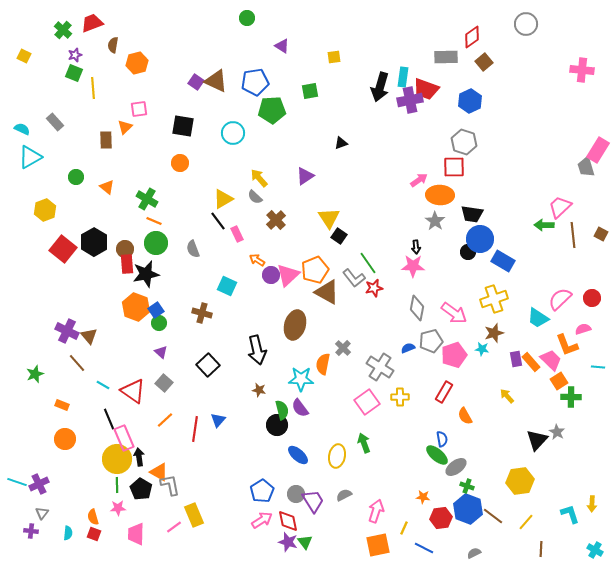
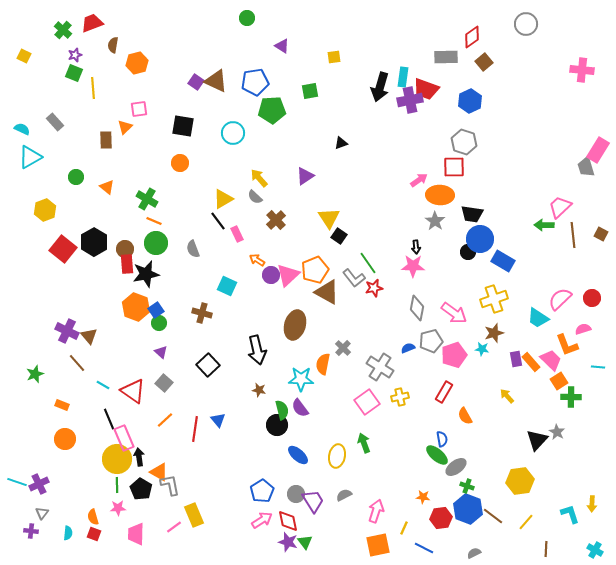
yellow cross at (400, 397): rotated 12 degrees counterclockwise
blue triangle at (218, 420): rotated 21 degrees counterclockwise
brown line at (541, 549): moved 5 px right
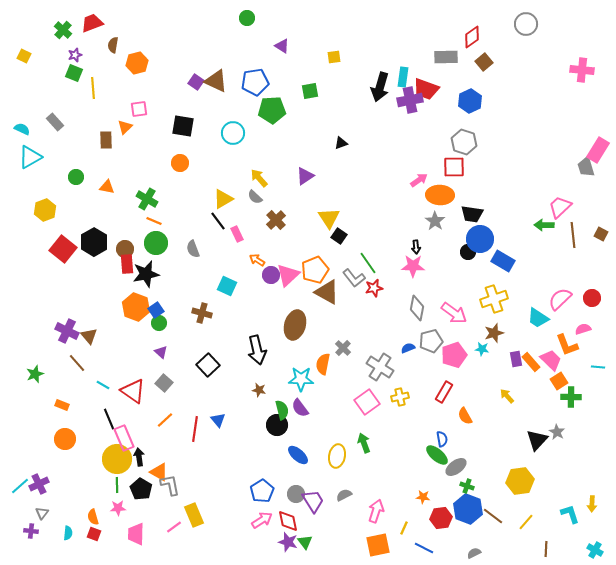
orange triangle at (107, 187): rotated 28 degrees counterclockwise
cyan line at (17, 482): moved 3 px right, 4 px down; rotated 60 degrees counterclockwise
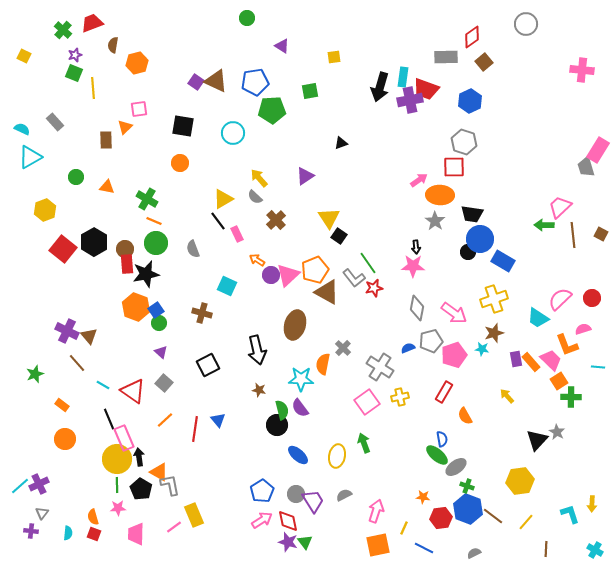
black square at (208, 365): rotated 15 degrees clockwise
orange rectangle at (62, 405): rotated 16 degrees clockwise
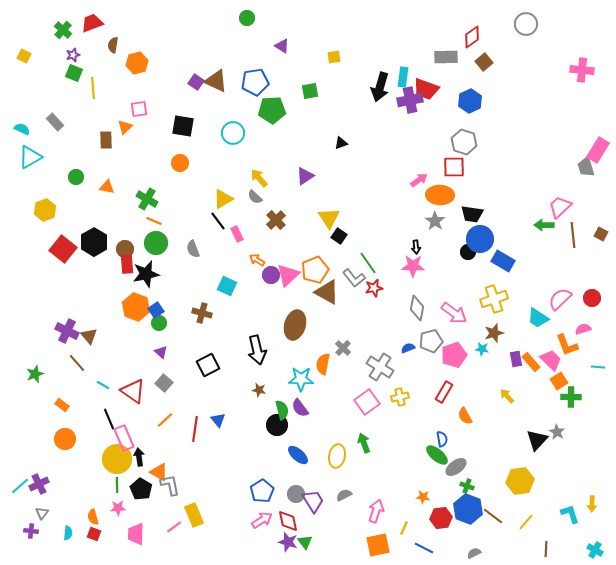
purple star at (75, 55): moved 2 px left
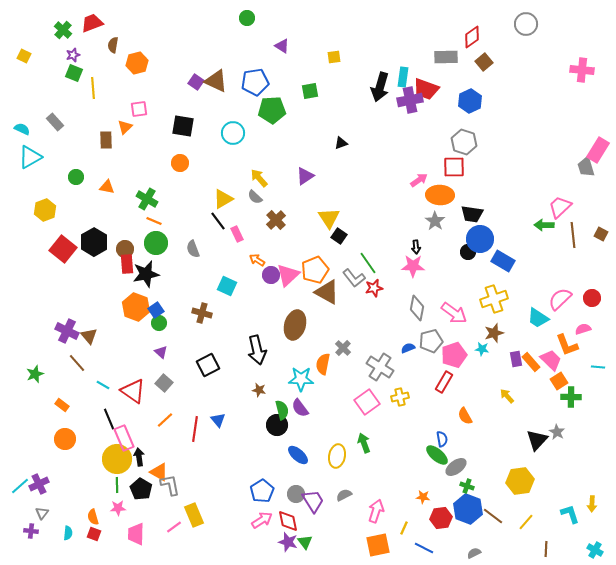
red rectangle at (444, 392): moved 10 px up
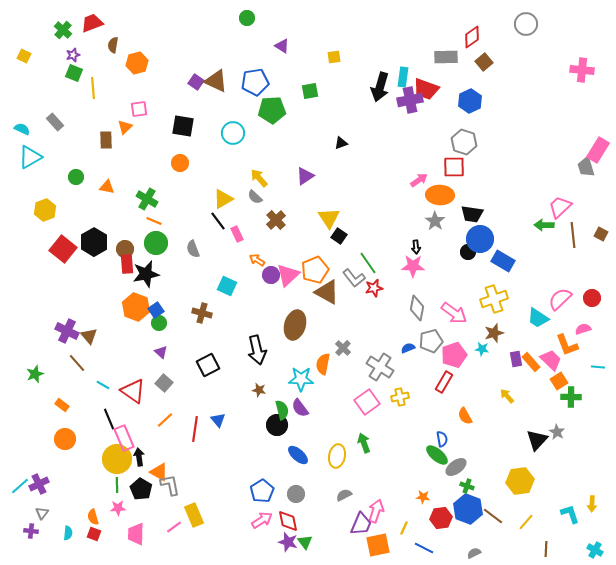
purple trapezoid at (313, 501): moved 48 px right, 23 px down; rotated 55 degrees clockwise
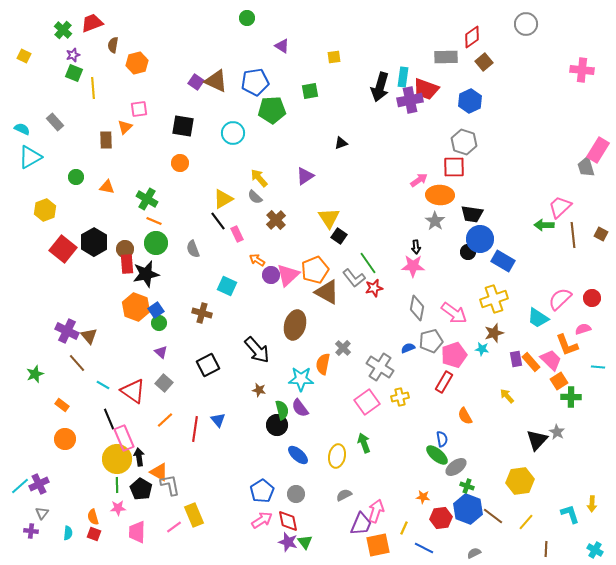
black arrow at (257, 350): rotated 28 degrees counterclockwise
pink trapezoid at (136, 534): moved 1 px right, 2 px up
